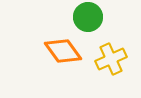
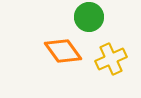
green circle: moved 1 px right
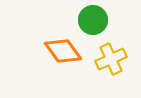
green circle: moved 4 px right, 3 px down
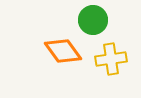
yellow cross: rotated 16 degrees clockwise
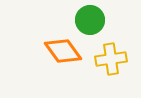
green circle: moved 3 px left
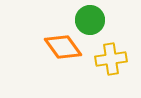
orange diamond: moved 4 px up
